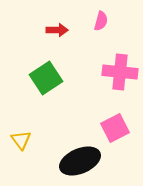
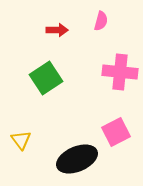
pink square: moved 1 px right, 4 px down
black ellipse: moved 3 px left, 2 px up
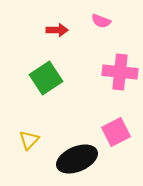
pink semicircle: rotated 96 degrees clockwise
yellow triangle: moved 8 px right; rotated 20 degrees clockwise
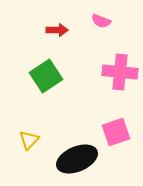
green square: moved 2 px up
pink square: rotated 8 degrees clockwise
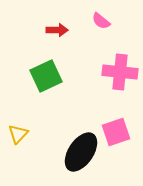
pink semicircle: rotated 18 degrees clockwise
green square: rotated 8 degrees clockwise
yellow triangle: moved 11 px left, 6 px up
black ellipse: moved 4 px right, 7 px up; rotated 33 degrees counterclockwise
